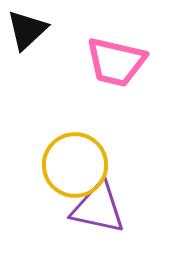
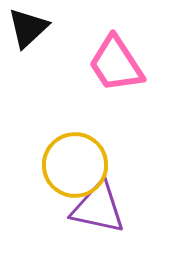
black triangle: moved 1 px right, 2 px up
pink trapezoid: moved 2 px down; rotated 44 degrees clockwise
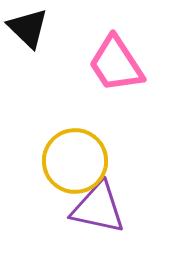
black triangle: rotated 33 degrees counterclockwise
yellow circle: moved 4 px up
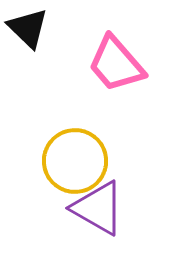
pink trapezoid: rotated 8 degrees counterclockwise
purple triangle: rotated 18 degrees clockwise
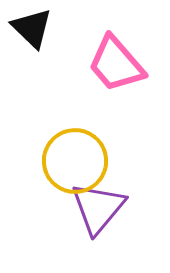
black triangle: moved 4 px right
purple triangle: rotated 40 degrees clockwise
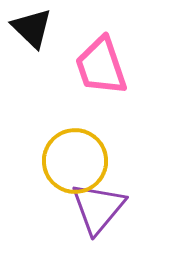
pink trapezoid: moved 15 px left, 2 px down; rotated 22 degrees clockwise
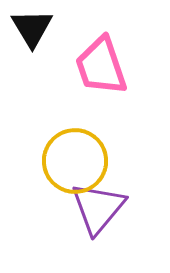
black triangle: rotated 15 degrees clockwise
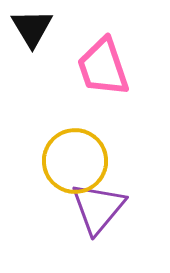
pink trapezoid: moved 2 px right, 1 px down
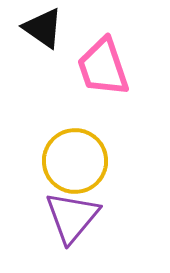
black triangle: moved 11 px right; rotated 24 degrees counterclockwise
purple triangle: moved 26 px left, 9 px down
